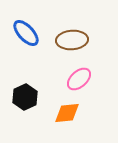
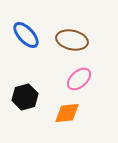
blue ellipse: moved 2 px down
brown ellipse: rotated 16 degrees clockwise
black hexagon: rotated 10 degrees clockwise
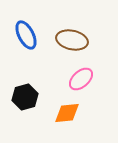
blue ellipse: rotated 16 degrees clockwise
pink ellipse: moved 2 px right
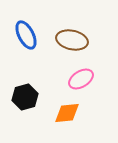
pink ellipse: rotated 10 degrees clockwise
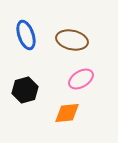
blue ellipse: rotated 8 degrees clockwise
black hexagon: moved 7 px up
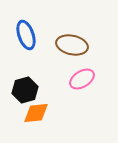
brown ellipse: moved 5 px down
pink ellipse: moved 1 px right
orange diamond: moved 31 px left
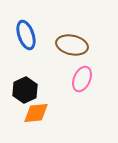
pink ellipse: rotated 35 degrees counterclockwise
black hexagon: rotated 10 degrees counterclockwise
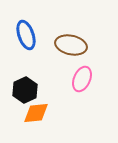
brown ellipse: moved 1 px left
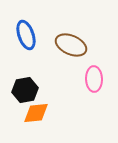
brown ellipse: rotated 12 degrees clockwise
pink ellipse: moved 12 px right; rotated 25 degrees counterclockwise
black hexagon: rotated 15 degrees clockwise
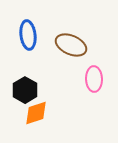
blue ellipse: moved 2 px right; rotated 12 degrees clockwise
black hexagon: rotated 20 degrees counterclockwise
orange diamond: rotated 12 degrees counterclockwise
